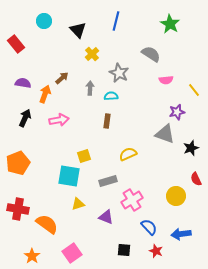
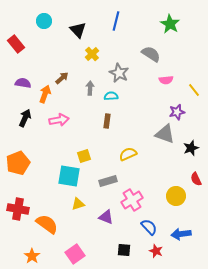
pink square: moved 3 px right, 1 px down
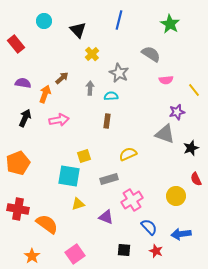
blue line: moved 3 px right, 1 px up
gray rectangle: moved 1 px right, 2 px up
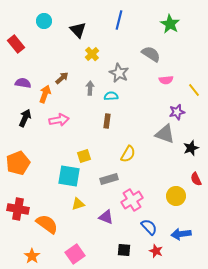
yellow semicircle: rotated 144 degrees clockwise
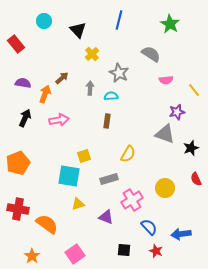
yellow circle: moved 11 px left, 8 px up
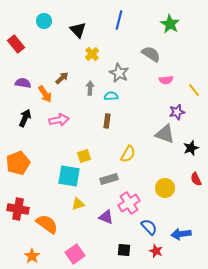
orange arrow: rotated 126 degrees clockwise
pink cross: moved 3 px left, 3 px down
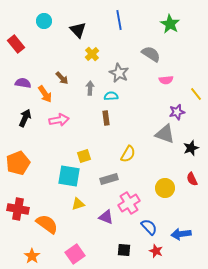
blue line: rotated 24 degrees counterclockwise
brown arrow: rotated 88 degrees clockwise
yellow line: moved 2 px right, 4 px down
brown rectangle: moved 1 px left, 3 px up; rotated 16 degrees counterclockwise
red semicircle: moved 4 px left
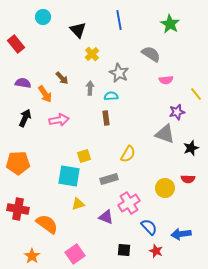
cyan circle: moved 1 px left, 4 px up
orange pentagon: rotated 20 degrees clockwise
red semicircle: moved 4 px left; rotated 64 degrees counterclockwise
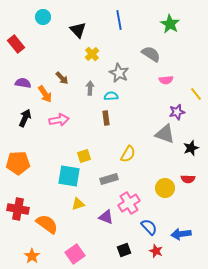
black square: rotated 24 degrees counterclockwise
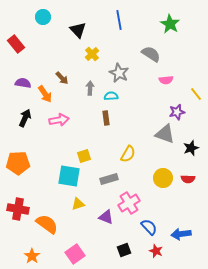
yellow circle: moved 2 px left, 10 px up
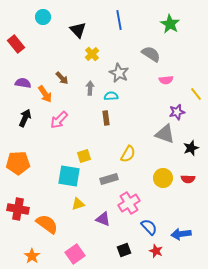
pink arrow: rotated 144 degrees clockwise
purple triangle: moved 3 px left, 2 px down
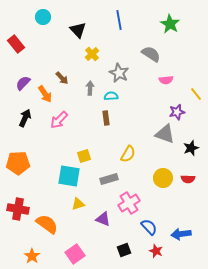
purple semicircle: rotated 56 degrees counterclockwise
